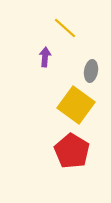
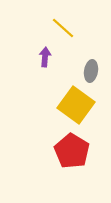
yellow line: moved 2 px left
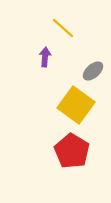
gray ellipse: moved 2 px right; rotated 40 degrees clockwise
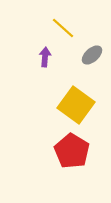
gray ellipse: moved 1 px left, 16 px up
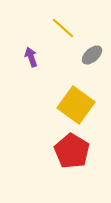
purple arrow: moved 14 px left; rotated 24 degrees counterclockwise
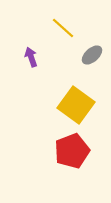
red pentagon: rotated 20 degrees clockwise
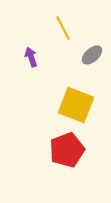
yellow line: rotated 20 degrees clockwise
yellow square: rotated 15 degrees counterclockwise
red pentagon: moved 5 px left, 1 px up
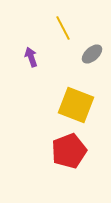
gray ellipse: moved 1 px up
red pentagon: moved 2 px right, 1 px down
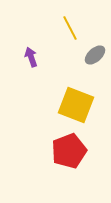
yellow line: moved 7 px right
gray ellipse: moved 3 px right, 1 px down
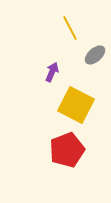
purple arrow: moved 21 px right, 15 px down; rotated 42 degrees clockwise
yellow square: rotated 6 degrees clockwise
red pentagon: moved 2 px left, 1 px up
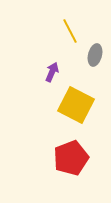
yellow line: moved 3 px down
gray ellipse: rotated 35 degrees counterclockwise
red pentagon: moved 4 px right, 8 px down
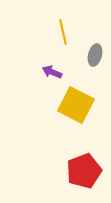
yellow line: moved 7 px left, 1 px down; rotated 15 degrees clockwise
purple arrow: rotated 90 degrees counterclockwise
red pentagon: moved 13 px right, 13 px down
